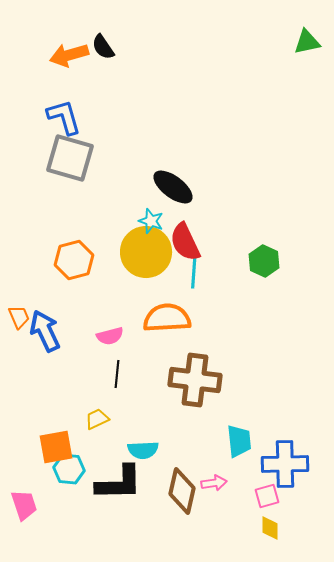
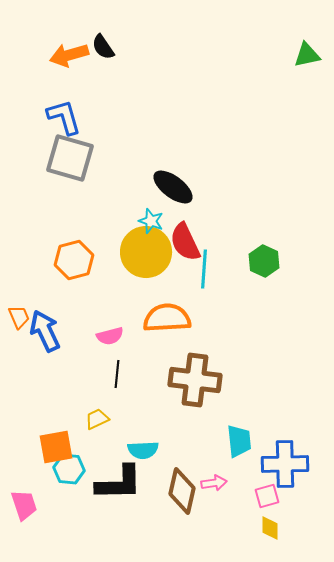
green triangle: moved 13 px down
cyan line: moved 10 px right
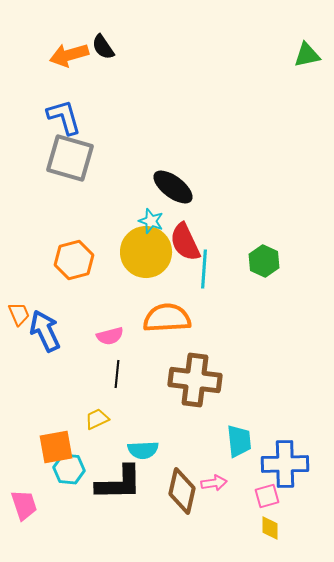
orange trapezoid: moved 3 px up
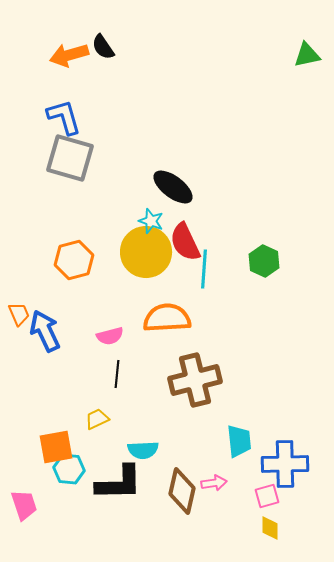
brown cross: rotated 21 degrees counterclockwise
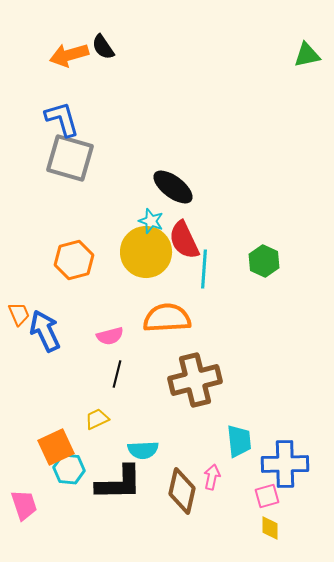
blue L-shape: moved 2 px left, 2 px down
red semicircle: moved 1 px left, 2 px up
black line: rotated 8 degrees clockwise
orange square: rotated 15 degrees counterclockwise
pink arrow: moved 2 px left, 6 px up; rotated 70 degrees counterclockwise
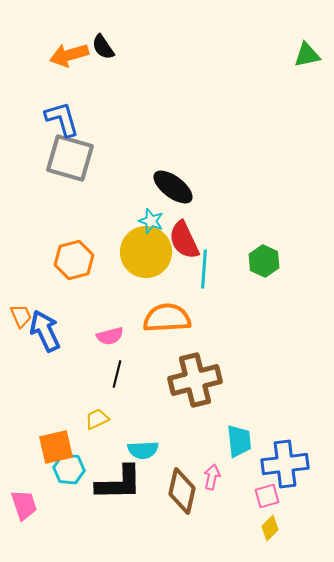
orange trapezoid: moved 2 px right, 2 px down
orange square: rotated 12 degrees clockwise
blue cross: rotated 6 degrees counterclockwise
yellow diamond: rotated 45 degrees clockwise
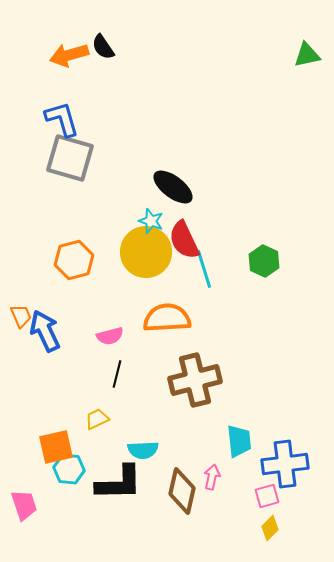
cyan line: rotated 21 degrees counterclockwise
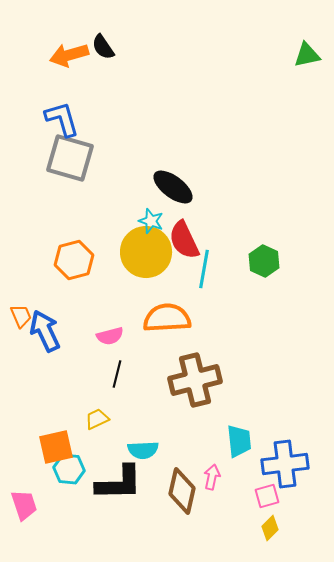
cyan line: rotated 27 degrees clockwise
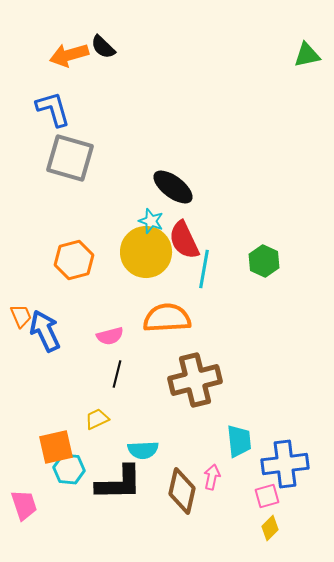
black semicircle: rotated 12 degrees counterclockwise
blue L-shape: moved 9 px left, 10 px up
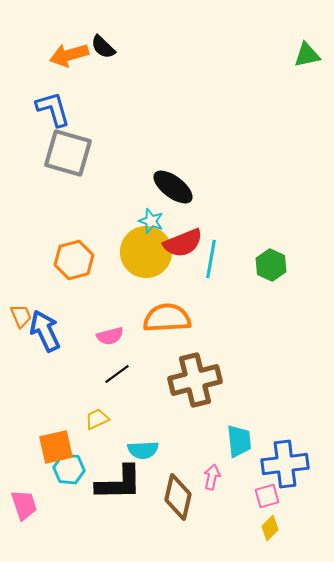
gray square: moved 2 px left, 5 px up
red semicircle: moved 1 px left, 3 px down; rotated 87 degrees counterclockwise
green hexagon: moved 7 px right, 4 px down
cyan line: moved 7 px right, 10 px up
black line: rotated 40 degrees clockwise
brown diamond: moved 4 px left, 6 px down
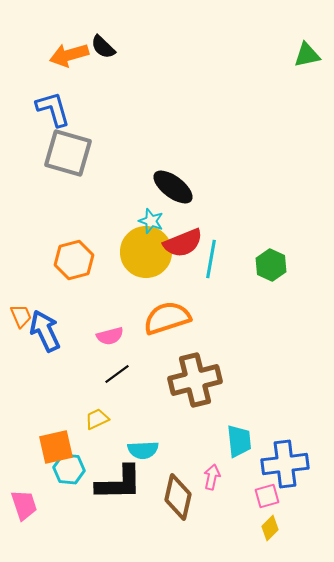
orange semicircle: rotated 15 degrees counterclockwise
